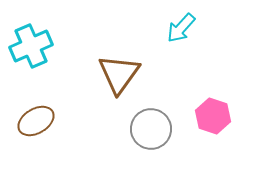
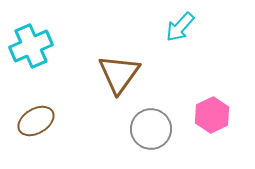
cyan arrow: moved 1 px left, 1 px up
pink hexagon: moved 1 px left, 1 px up; rotated 16 degrees clockwise
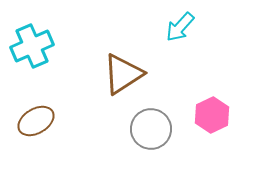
cyan cross: moved 1 px right
brown triangle: moved 4 px right; rotated 21 degrees clockwise
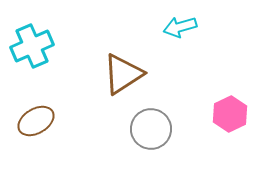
cyan arrow: rotated 32 degrees clockwise
pink hexagon: moved 18 px right, 1 px up
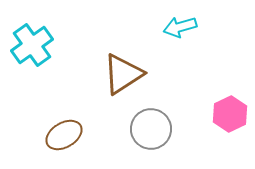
cyan cross: moved 1 px up; rotated 12 degrees counterclockwise
brown ellipse: moved 28 px right, 14 px down
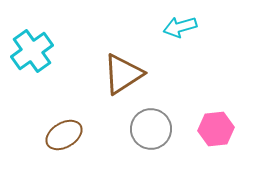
cyan cross: moved 6 px down
pink hexagon: moved 14 px left, 15 px down; rotated 20 degrees clockwise
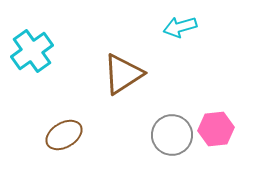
gray circle: moved 21 px right, 6 px down
